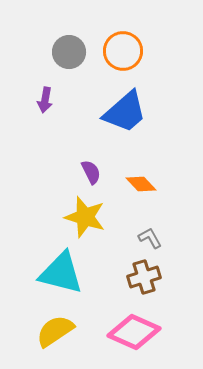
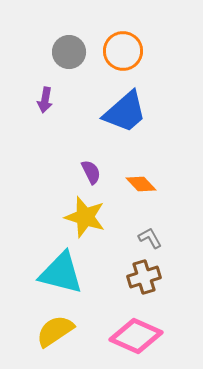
pink diamond: moved 2 px right, 4 px down
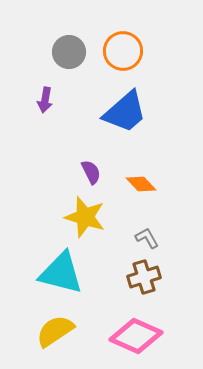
gray L-shape: moved 3 px left
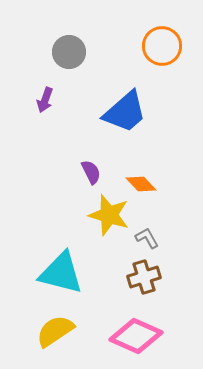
orange circle: moved 39 px right, 5 px up
purple arrow: rotated 10 degrees clockwise
yellow star: moved 24 px right, 2 px up
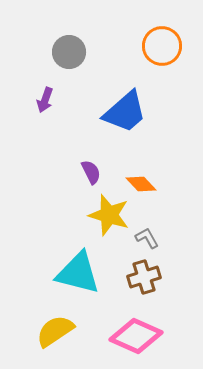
cyan triangle: moved 17 px right
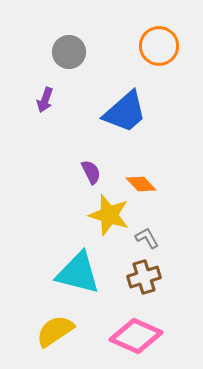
orange circle: moved 3 px left
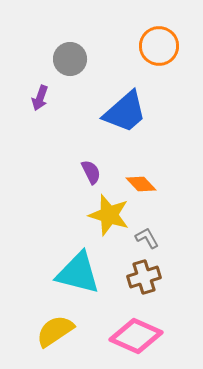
gray circle: moved 1 px right, 7 px down
purple arrow: moved 5 px left, 2 px up
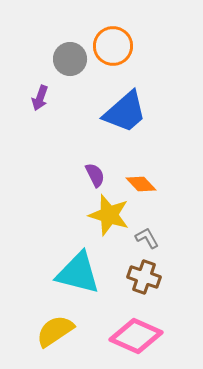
orange circle: moved 46 px left
purple semicircle: moved 4 px right, 3 px down
brown cross: rotated 36 degrees clockwise
